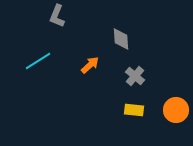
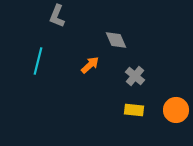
gray diamond: moved 5 px left, 1 px down; rotated 20 degrees counterclockwise
cyan line: rotated 44 degrees counterclockwise
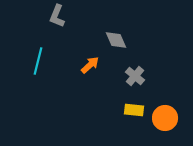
orange circle: moved 11 px left, 8 px down
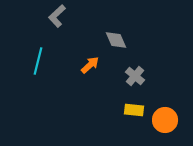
gray L-shape: rotated 25 degrees clockwise
orange circle: moved 2 px down
